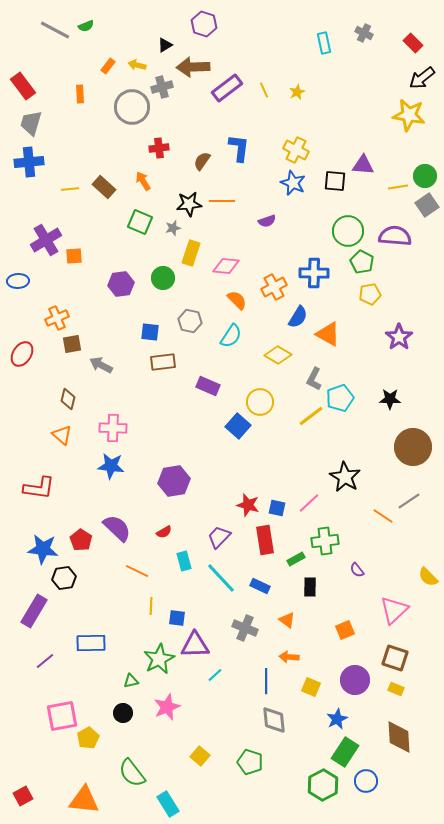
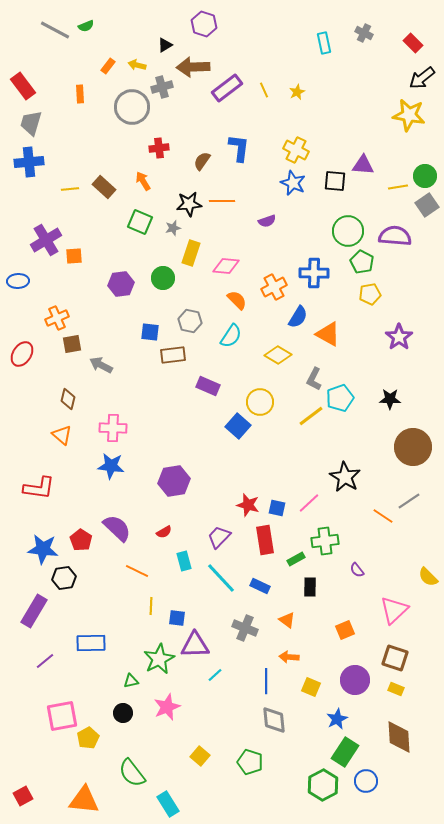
brown rectangle at (163, 362): moved 10 px right, 7 px up
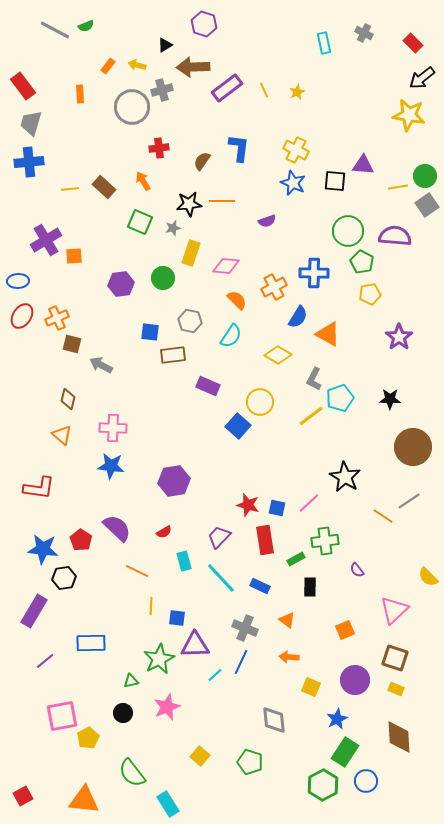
gray cross at (162, 87): moved 3 px down
brown square at (72, 344): rotated 24 degrees clockwise
red ellipse at (22, 354): moved 38 px up
blue line at (266, 681): moved 25 px left, 19 px up; rotated 25 degrees clockwise
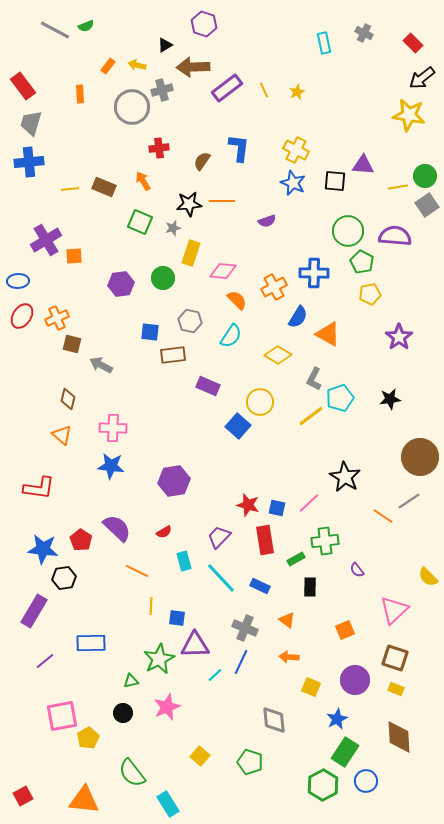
brown rectangle at (104, 187): rotated 20 degrees counterclockwise
pink diamond at (226, 266): moved 3 px left, 5 px down
black star at (390, 399): rotated 10 degrees counterclockwise
brown circle at (413, 447): moved 7 px right, 10 px down
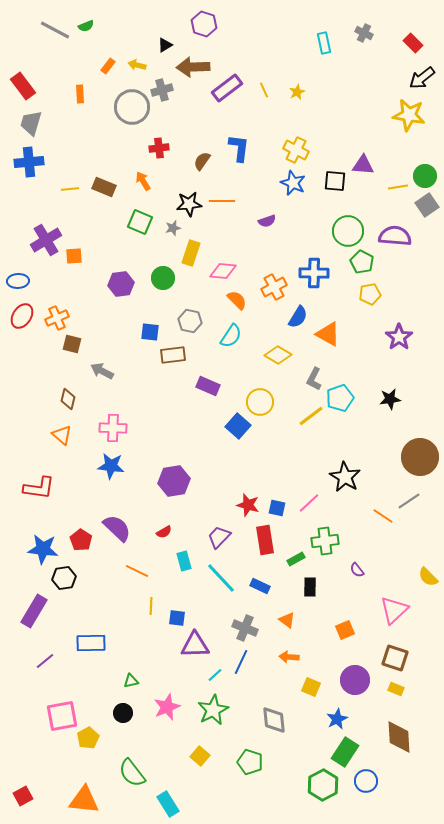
gray arrow at (101, 365): moved 1 px right, 6 px down
green star at (159, 659): moved 54 px right, 51 px down
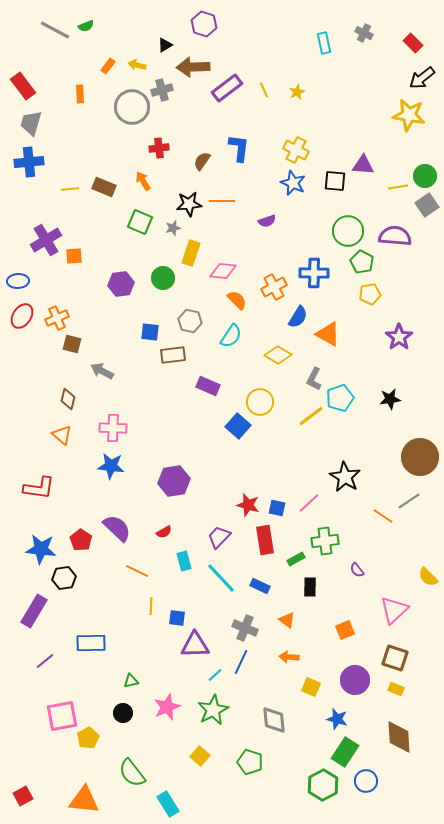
blue star at (43, 549): moved 2 px left
blue star at (337, 719): rotated 30 degrees counterclockwise
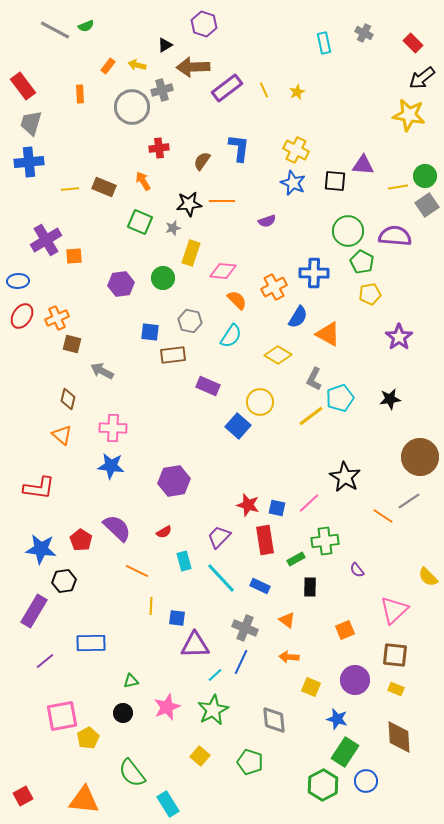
black hexagon at (64, 578): moved 3 px down
brown square at (395, 658): moved 3 px up; rotated 12 degrees counterclockwise
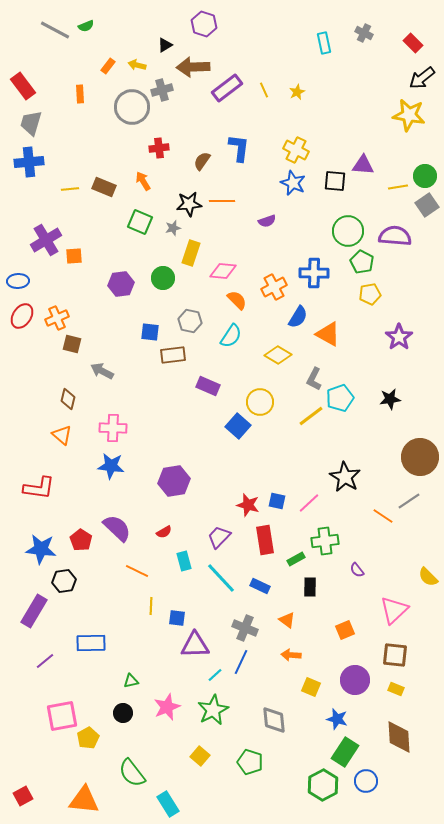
blue square at (277, 508): moved 7 px up
orange arrow at (289, 657): moved 2 px right, 2 px up
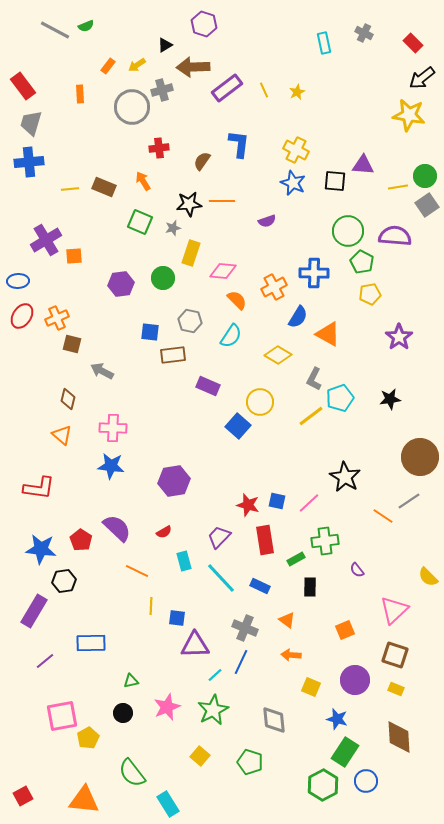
yellow arrow at (137, 65): rotated 48 degrees counterclockwise
blue L-shape at (239, 148): moved 4 px up
brown square at (395, 655): rotated 12 degrees clockwise
